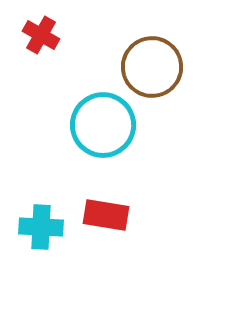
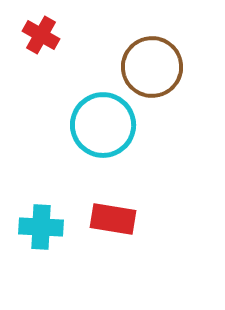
red rectangle: moved 7 px right, 4 px down
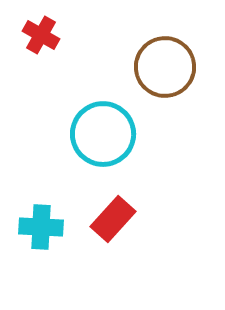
brown circle: moved 13 px right
cyan circle: moved 9 px down
red rectangle: rotated 57 degrees counterclockwise
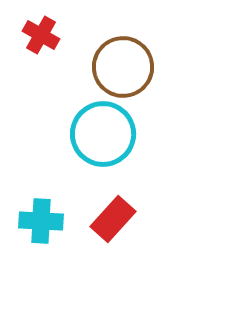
brown circle: moved 42 px left
cyan cross: moved 6 px up
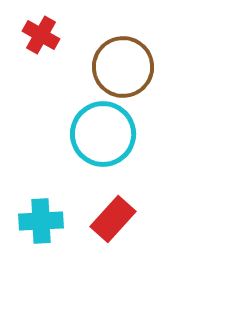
cyan cross: rotated 6 degrees counterclockwise
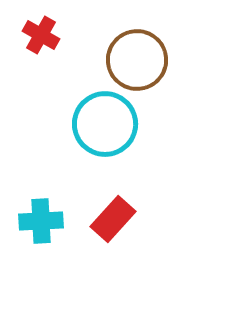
brown circle: moved 14 px right, 7 px up
cyan circle: moved 2 px right, 10 px up
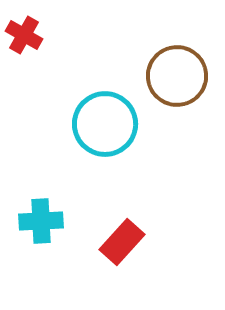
red cross: moved 17 px left
brown circle: moved 40 px right, 16 px down
red rectangle: moved 9 px right, 23 px down
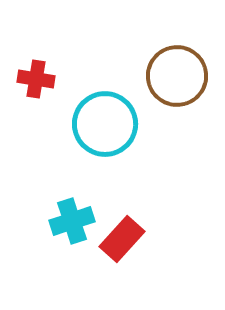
red cross: moved 12 px right, 44 px down; rotated 21 degrees counterclockwise
cyan cross: moved 31 px right; rotated 15 degrees counterclockwise
red rectangle: moved 3 px up
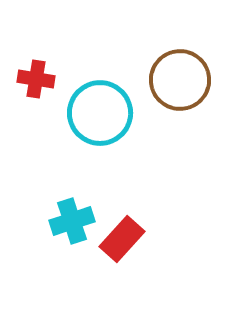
brown circle: moved 3 px right, 4 px down
cyan circle: moved 5 px left, 11 px up
